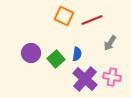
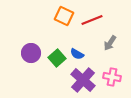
blue semicircle: rotated 112 degrees clockwise
green square: moved 1 px right, 1 px up
purple cross: moved 2 px left, 1 px down
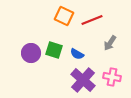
green square: moved 3 px left, 8 px up; rotated 30 degrees counterclockwise
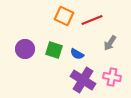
purple circle: moved 6 px left, 4 px up
purple cross: rotated 10 degrees counterclockwise
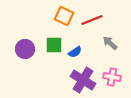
gray arrow: rotated 98 degrees clockwise
green square: moved 5 px up; rotated 18 degrees counterclockwise
blue semicircle: moved 2 px left, 2 px up; rotated 64 degrees counterclockwise
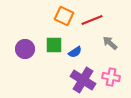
pink cross: moved 1 px left
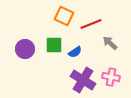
red line: moved 1 px left, 4 px down
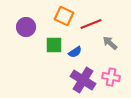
purple circle: moved 1 px right, 22 px up
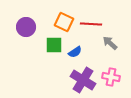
orange square: moved 6 px down
red line: rotated 25 degrees clockwise
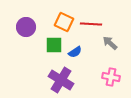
purple cross: moved 22 px left
